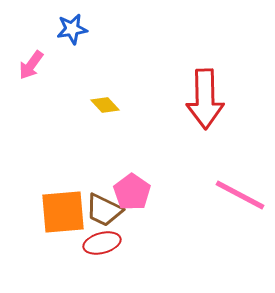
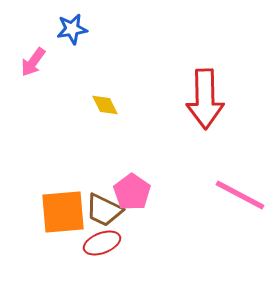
pink arrow: moved 2 px right, 3 px up
yellow diamond: rotated 16 degrees clockwise
red ellipse: rotated 6 degrees counterclockwise
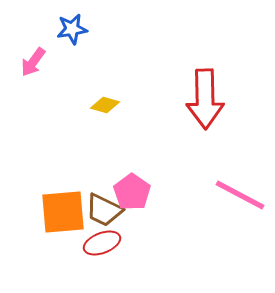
yellow diamond: rotated 48 degrees counterclockwise
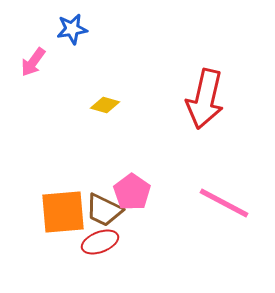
red arrow: rotated 14 degrees clockwise
pink line: moved 16 px left, 8 px down
red ellipse: moved 2 px left, 1 px up
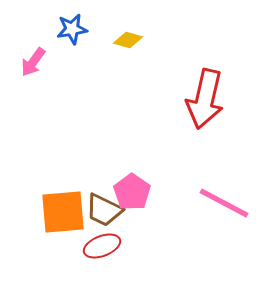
yellow diamond: moved 23 px right, 65 px up
red ellipse: moved 2 px right, 4 px down
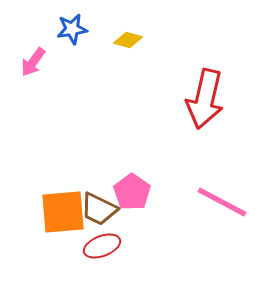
pink line: moved 2 px left, 1 px up
brown trapezoid: moved 5 px left, 1 px up
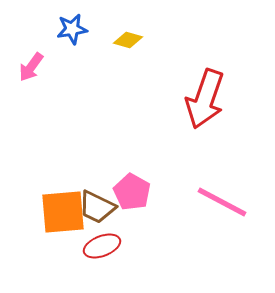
pink arrow: moved 2 px left, 5 px down
red arrow: rotated 6 degrees clockwise
pink pentagon: rotated 6 degrees counterclockwise
brown trapezoid: moved 2 px left, 2 px up
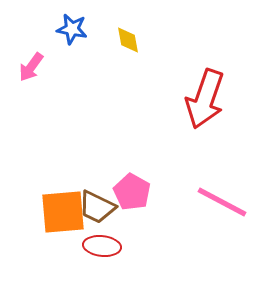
blue star: rotated 20 degrees clockwise
yellow diamond: rotated 64 degrees clockwise
red ellipse: rotated 27 degrees clockwise
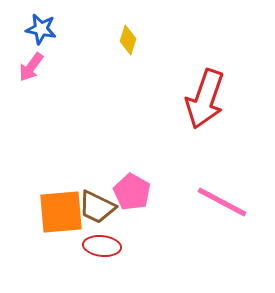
blue star: moved 31 px left
yellow diamond: rotated 28 degrees clockwise
orange square: moved 2 px left
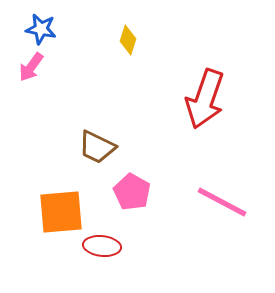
brown trapezoid: moved 60 px up
